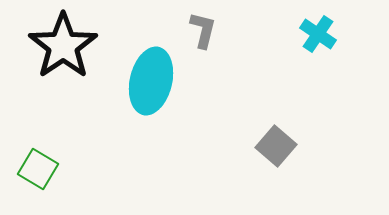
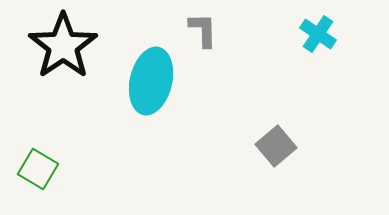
gray L-shape: rotated 15 degrees counterclockwise
gray square: rotated 9 degrees clockwise
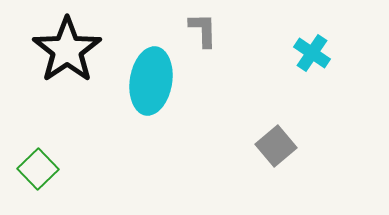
cyan cross: moved 6 px left, 19 px down
black star: moved 4 px right, 4 px down
cyan ellipse: rotated 4 degrees counterclockwise
green square: rotated 15 degrees clockwise
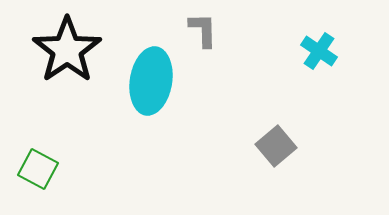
cyan cross: moved 7 px right, 2 px up
green square: rotated 18 degrees counterclockwise
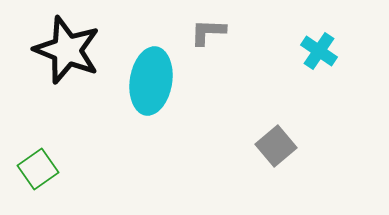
gray L-shape: moved 5 px right, 2 px down; rotated 87 degrees counterclockwise
black star: rotated 16 degrees counterclockwise
green square: rotated 27 degrees clockwise
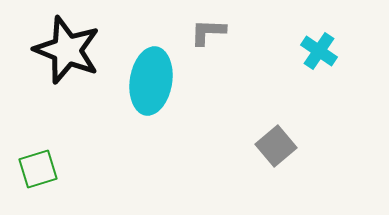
green square: rotated 18 degrees clockwise
